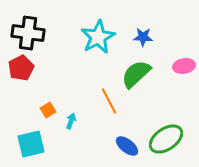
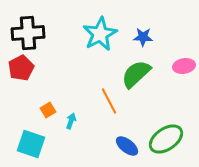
black cross: rotated 12 degrees counterclockwise
cyan star: moved 2 px right, 3 px up
cyan square: rotated 32 degrees clockwise
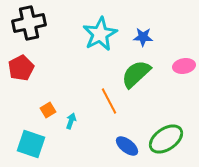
black cross: moved 1 px right, 10 px up; rotated 8 degrees counterclockwise
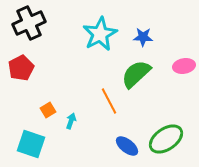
black cross: rotated 12 degrees counterclockwise
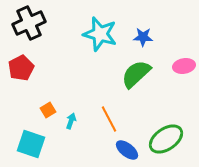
cyan star: rotated 28 degrees counterclockwise
orange line: moved 18 px down
blue ellipse: moved 4 px down
